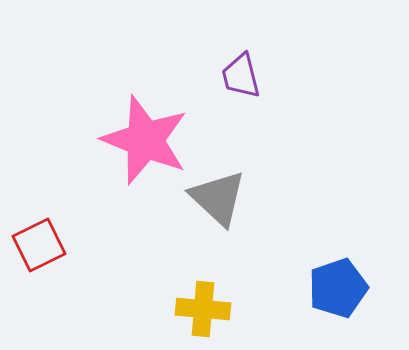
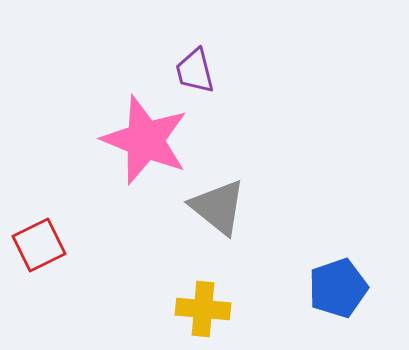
purple trapezoid: moved 46 px left, 5 px up
gray triangle: moved 9 px down; rotated 4 degrees counterclockwise
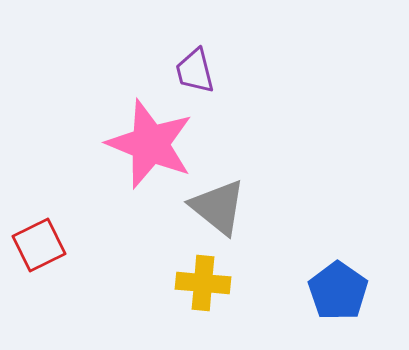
pink star: moved 5 px right, 4 px down
blue pentagon: moved 3 px down; rotated 18 degrees counterclockwise
yellow cross: moved 26 px up
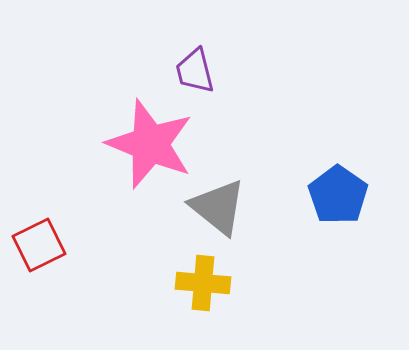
blue pentagon: moved 96 px up
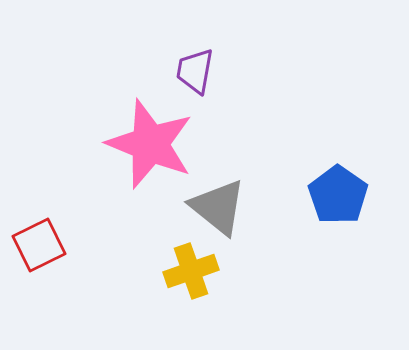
purple trapezoid: rotated 24 degrees clockwise
yellow cross: moved 12 px left, 12 px up; rotated 24 degrees counterclockwise
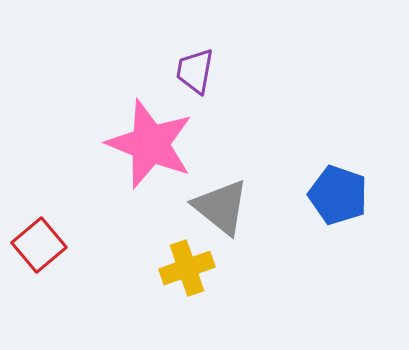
blue pentagon: rotated 16 degrees counterclockwise
gray triangle: moved 3 px right
red square: rotated 14 degrees counterclockwise
yellow cross: moved 4 px left, 3 px up
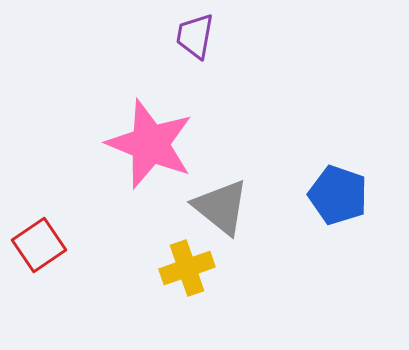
purple trapezoid: moved 35 px up
red square: rotated 6 degrees clockwise
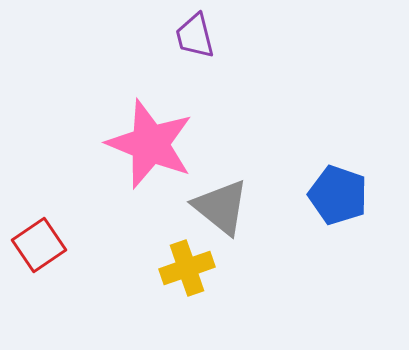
purple trapezoid: rotated 24 degrees counterclockwise
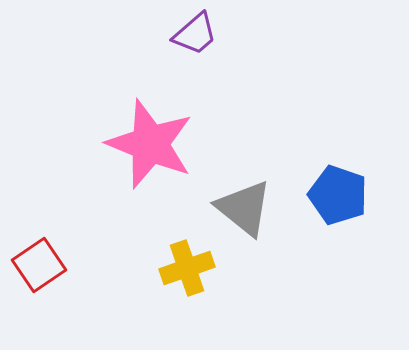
purple trapezoid: moved 2 px up; rotated 117 degrees counterclockwise
gray triangle: moved 23 px right, 1 px down
red square: moved 20 px down
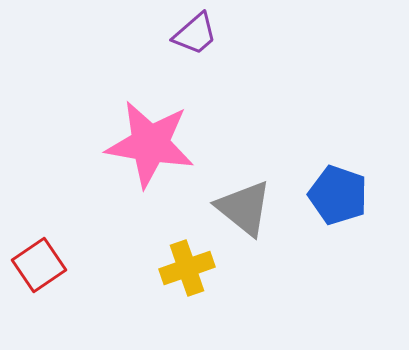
pink star: rotated 12 degrees counterclockwise
